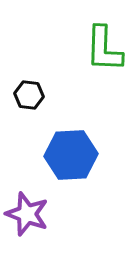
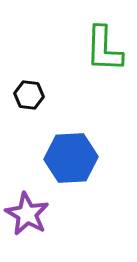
blue hexagon: moved 3 px down
purple star: rotated 9 degrees clockwise
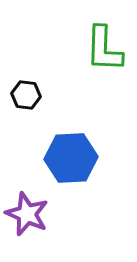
black hexagon: moved 3 px left
purple star: rotated 6 degrees counterclockwise
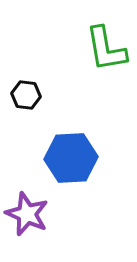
green L-shape: moved 2 px right; rotated 12 degrees counterclockwise
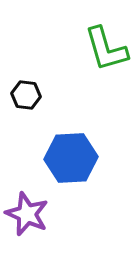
green L-shape: rotated 6 degrees counterclockwise
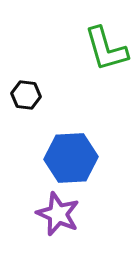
purple star: moved 31 px right
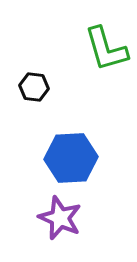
black hexagon: moved 8 px right, 8 px up
purple star: moved 2 px right, 4 px down
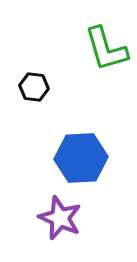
blue hexagon: moved 10 px right
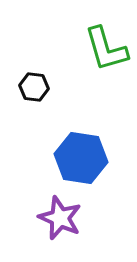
blue hexagon: rotated 12 degrees clockwise
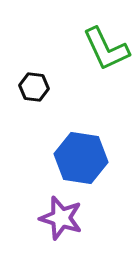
green L-shape: rotated 9 degrees counterclockwise
purple star: moved 1 px right; rotated 6 degrees counterclockwise
